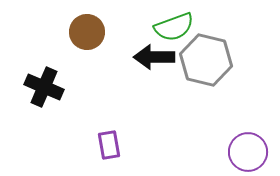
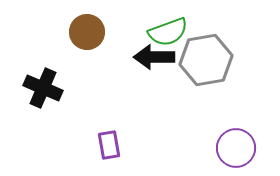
green semicircle: moved 6 px left, 5 px down
gray hexagon: rotated 24 degrees counterclockwise
black cross: moved 1 px left, 1 px down
purple circle: moved 12 px left, 4 px up
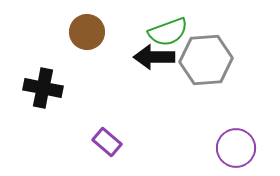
gray hexagon: rotated 6 degrees clockwise
black cross: rotated 12 degrees counterclockwise
purple rectangle: moved 2 px left, 3 px up; rotated 40 degrees counterclockwise
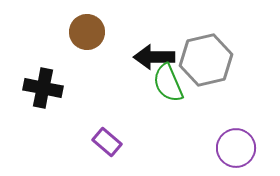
green semicircle: moved 51 px down; rotated 87 degrees clockwise
gray hexagon: rotated 9 degrees counterclockwise
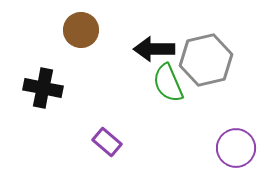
brown circle: moved 6 px left, 2 px up
black arrow: moved 8 px up
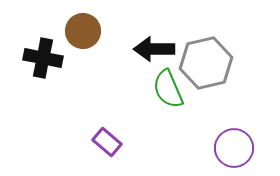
brown circle: moved 2 px right, 1 px down
gray hexagon: moved 3 px down
green semicircle: moved 6 px down
black cross: moved 30 px up
purple circle: moved 2 px left
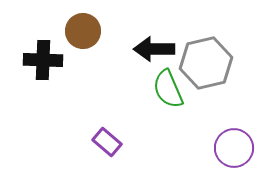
black cross: moved 2 px down; rotated 9 degrees counterclockwise
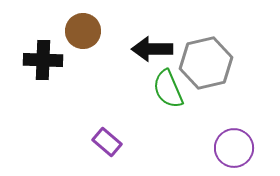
black arrow: moved 2 px left
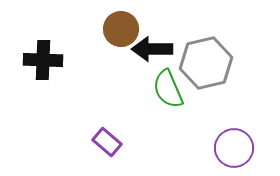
brown circle: moved 38 px right, 2 px up
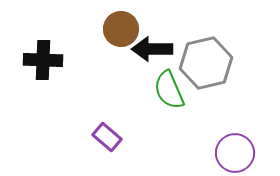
green semicircle: moved 1 px right, 1 px down
purple rectangle: moved 5 px up
purple circle: moved 1 px right, 5 px down
